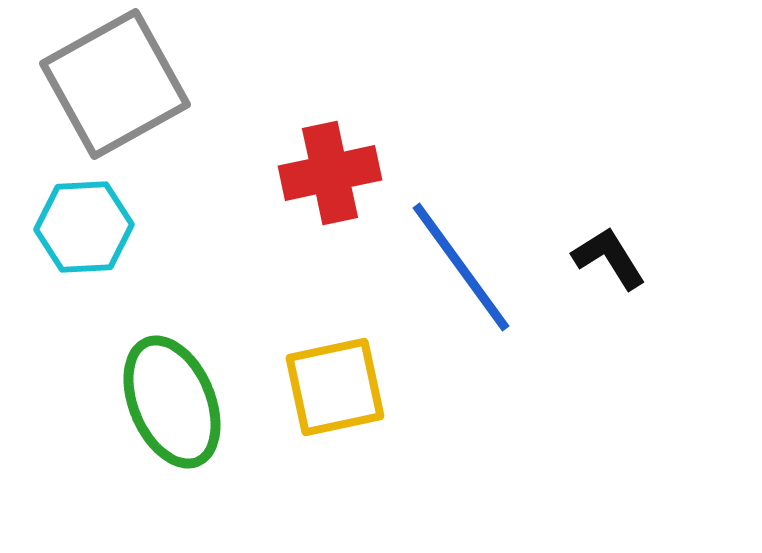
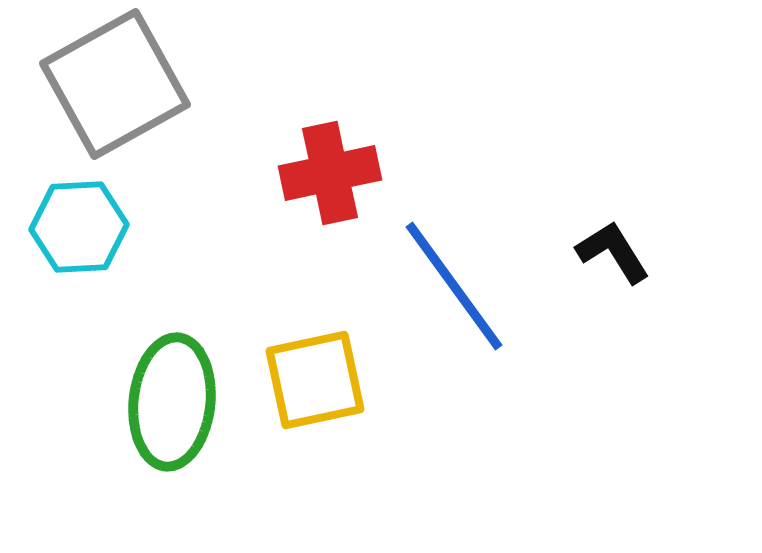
cyan hexagon: moved 5 px left
black L-shape: moved 4 px right, 6 px up
blue line: moved 7 px left, 19 px down
yellow square: moved 20 px left, 7 px up
green ellipse: rotated 29 degrees clockwise
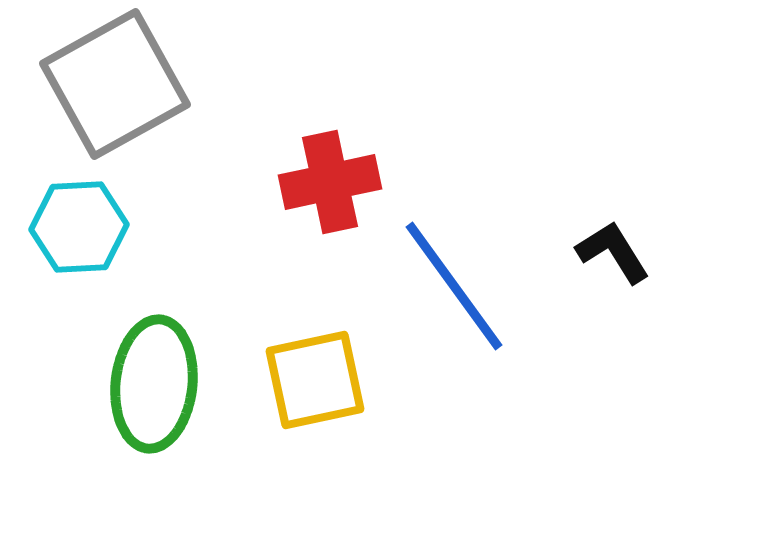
red cross: moved 9 px down
green ellipse: moved 18 px left, 18 px up
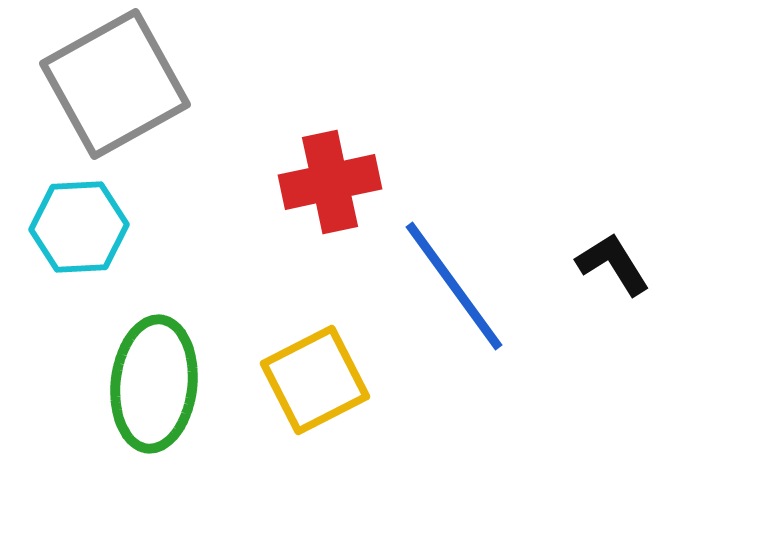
black L-shape: moved 12 px down
yellow square: rotated 15 degrees counterclockwise
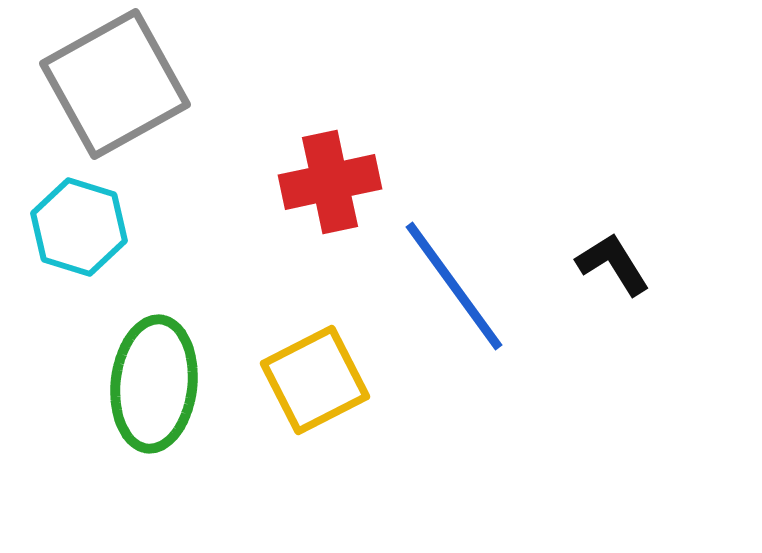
cyan hexagon: rotated 20 degrees clockwise
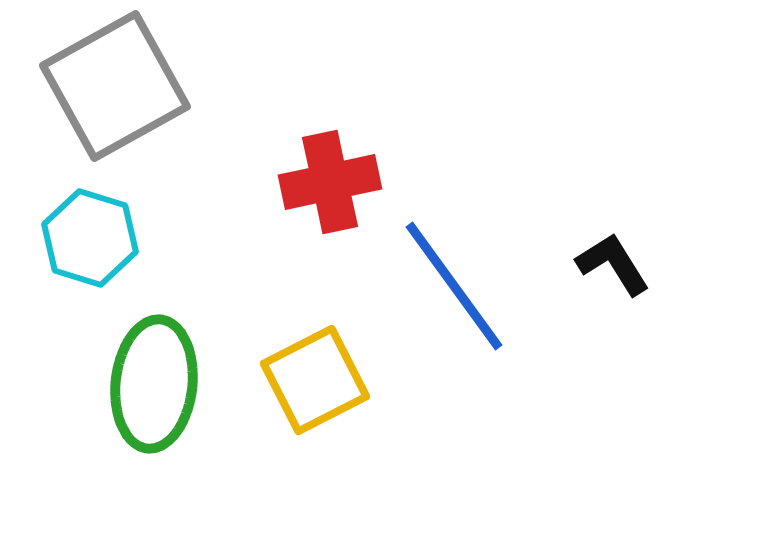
gray square: moved 2 px down
cyan hexagon: moved 11 px right, 11 px down
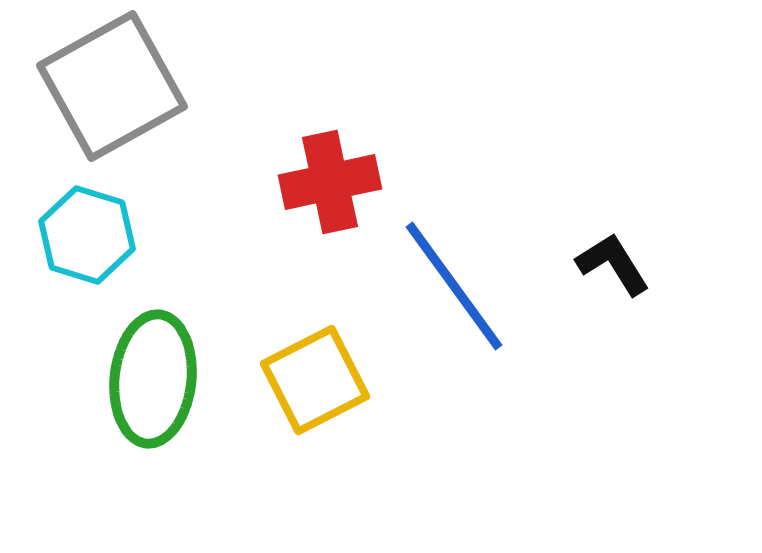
gray square: moved 3 px left
cyan hexagon: moved 3 px left, 3 px up
green ellipse: moved 1 px left, 5 px up
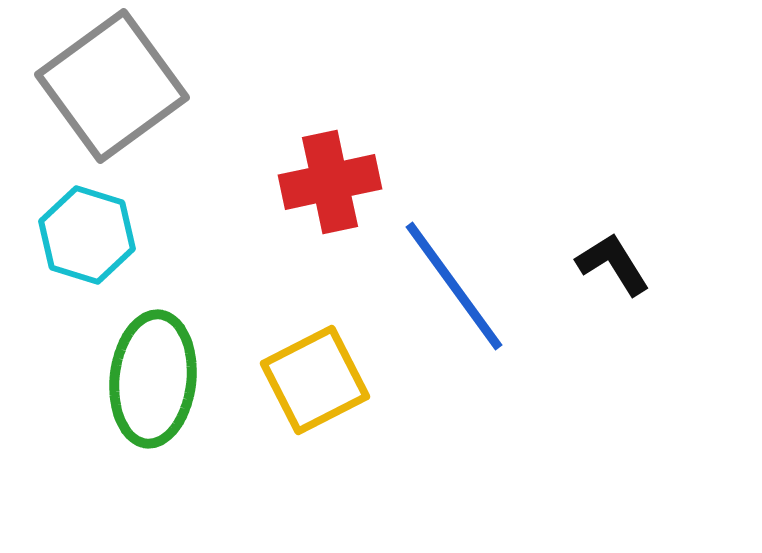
gray square: rotated 7 degrees counterclockwise
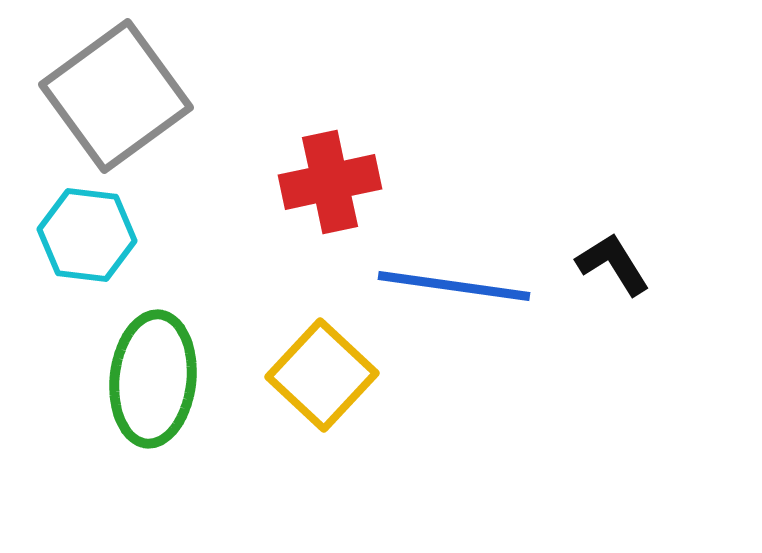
gray square: moved 4 px right, 10 px down
cyan hexagon: rotated 10 degrees counterclockwise
blue line: rotated 46 degrees counterclockwise
yellow square: moved 7 px right, 5 px up; rotated 20 degrees counterclockwise
